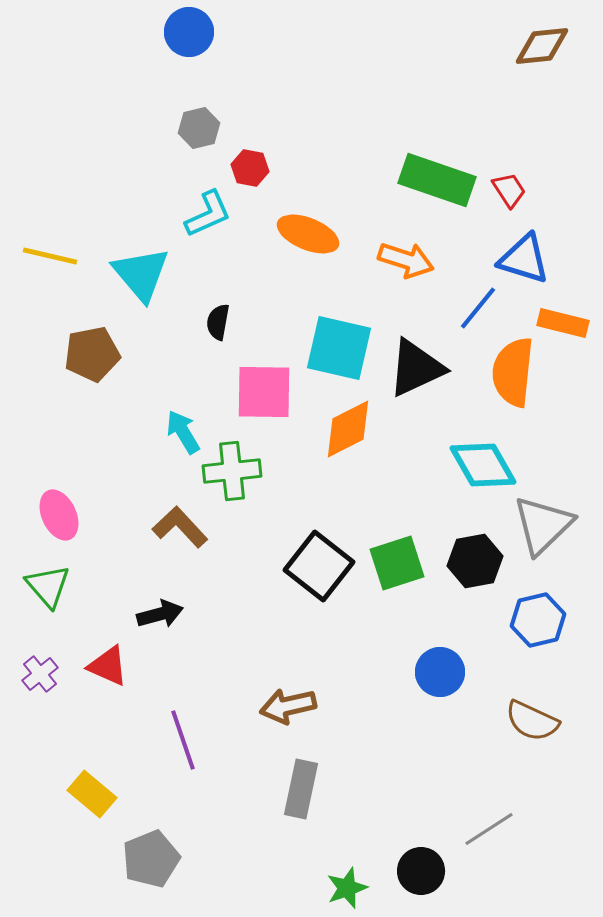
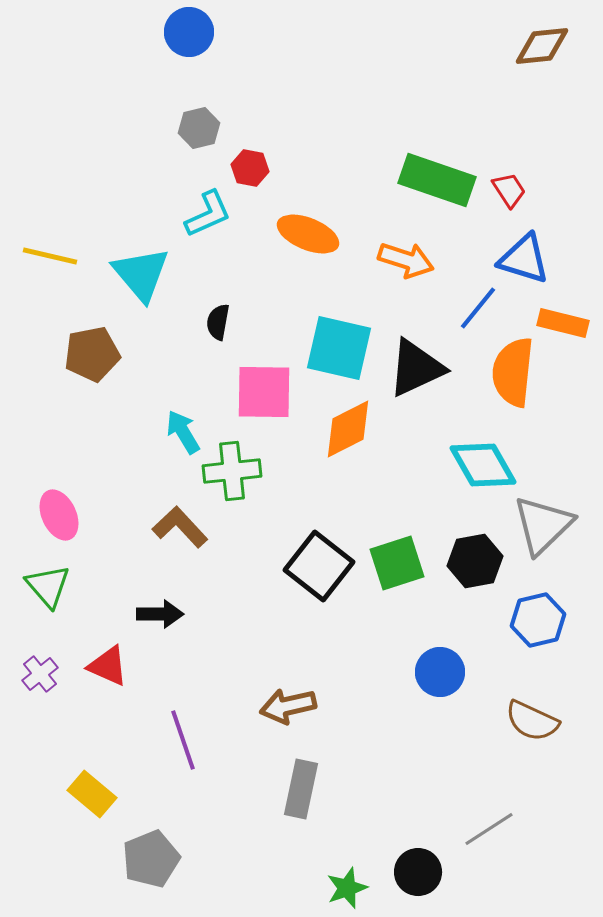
black arrow at (160, 614): rotated 15 degrees clockwise
black circle at (421, 871): moved 3 px left, 1 px down
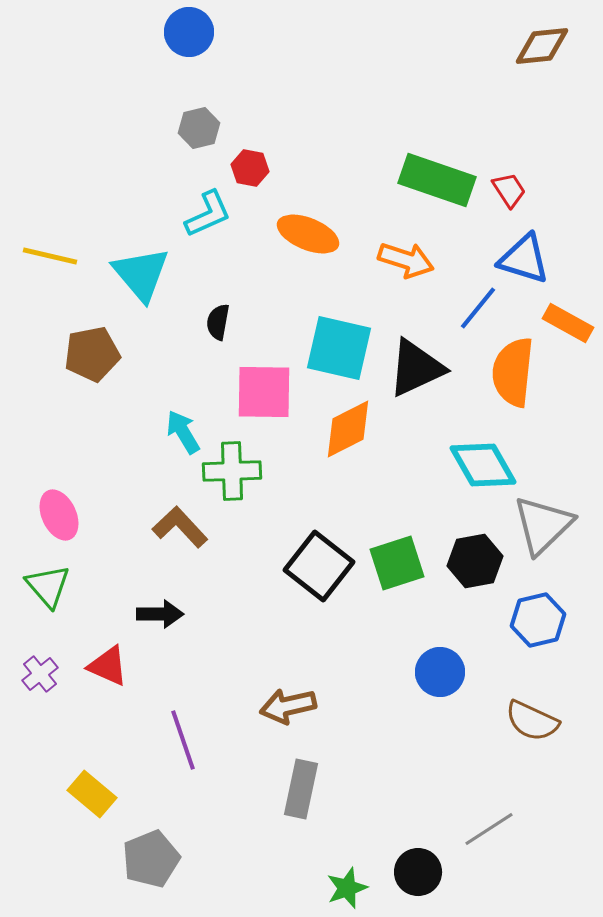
orange rectangle at (563, 323): moved 5 px right; rotated 15 degrees clockwise
green cross at (232, 471): rotated 4 degrees clockwise
